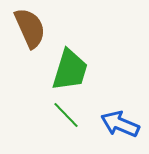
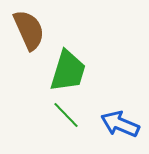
brown semicircle: moved 1 px left, 2 px down
green trapezoid: moved 2 px left, 1 px down
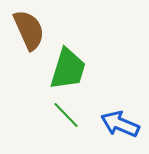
green trapezoid: moved 2 px up
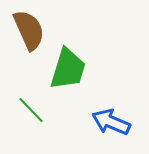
green line: moved 35 px left, 5 px up
blue arrow: moved 9 px left, 2 px up
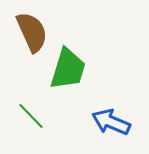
brown semicircle: moved 3 px right, 2 px down
green line: moved 6 px down
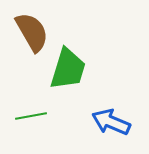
brown semicircle: rotated 6 degrees counterclockwise
green line: rotated 56 degrees counterclockwise
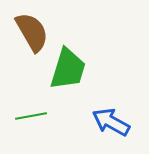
blue arrow: rotated 6 degrees clockwise
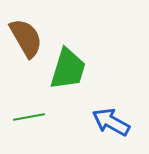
brown semicircle: moved 6 px left, 6 px down
green line: moved 2 px left, 1 px down
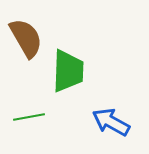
green trapezoid: moved 2 px down; rotated 15 degrees counterclockwise
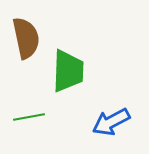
brown semicircle: rotated 18 degrees clockwise
blue arrow: rotated 57 degrees counterclockwise
